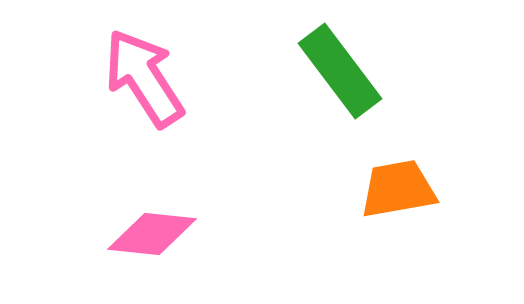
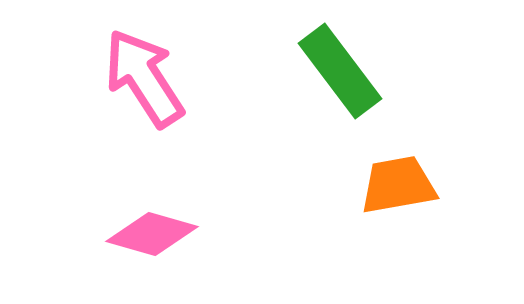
orange trapezoid: moved 4 px up
pink diamond: rotated 10 degrees clockwise
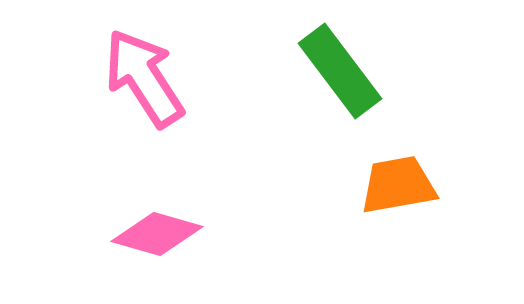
pink diamond: moved 5 px right
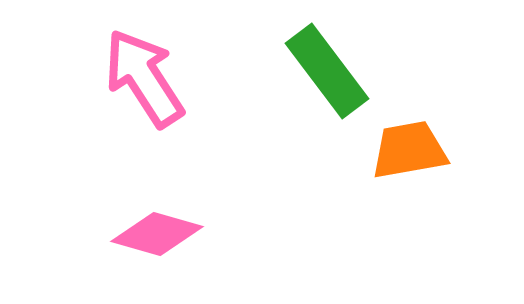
green rectangle: moved 13 px left
orange trapezoid: moved 11 px right, 35 px up
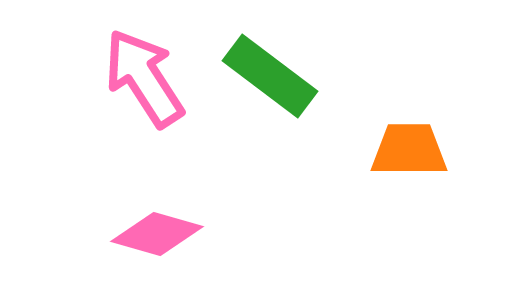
green rectangle: moved 57 px left, 5 px down; rotated 16 degrees counterclockwise
orange trapezoid: rotated 10 degrees clockwise
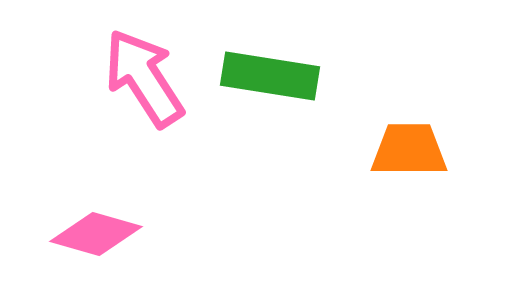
green rectangle: rotated 28 degrees counterclockwise
pink diamond: moved 61 px left
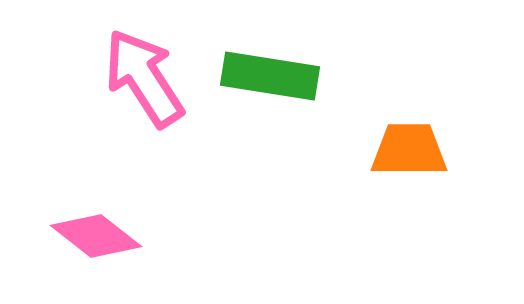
pink diamond: moved 2 px down; rotated 22 degrees clockwise
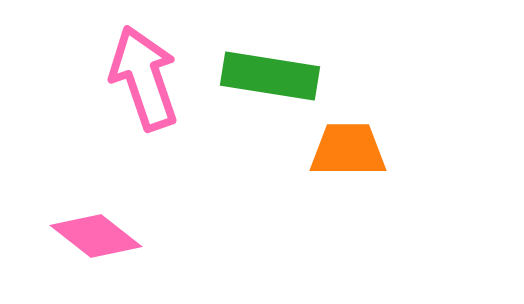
pink arrow: rotated 14 degrees clockwise
orange trapezoid: moved 61 px left
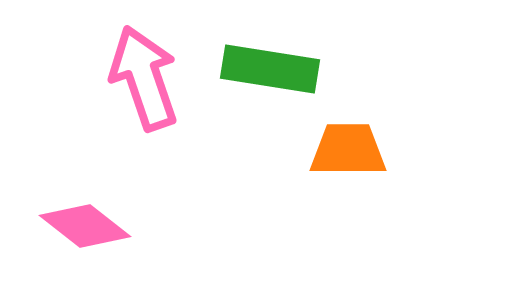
green rectangle: moved 7 px up
pink diamond: moved 11 px left, 10 px up
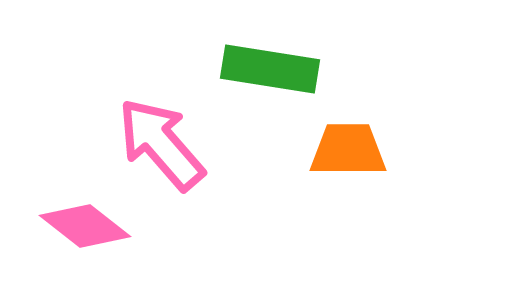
pink arrow: moved 17 px right, 66 px down; rotated 22 degrees counterclockwise
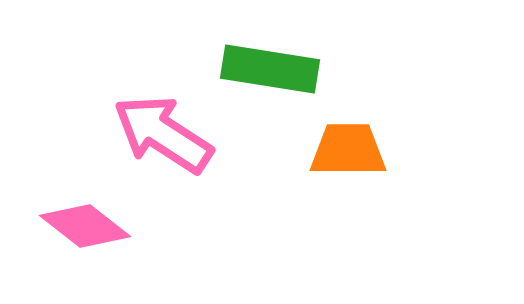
pink arrow: moved 2 px right, 10 px up; rotated 16 degrees counterclockwise
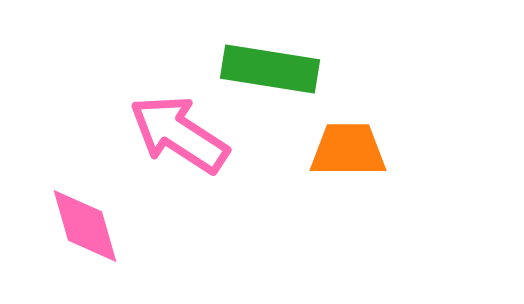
pink arrow: moved 16 px right
pink diamond: rotated 36 degrees clockwise
